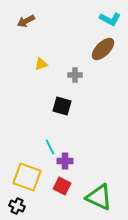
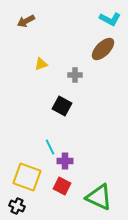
black square: rotated 12 degrees clockwise
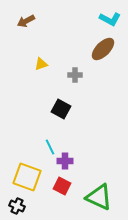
black square: moved 1 px left, 3 px down
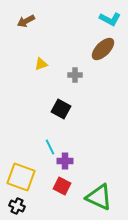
yellow square: moved 6 px left
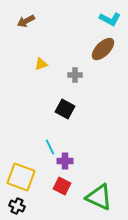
black square: moved 4 px right
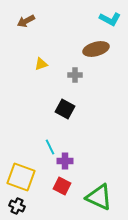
brown ellipse: moved 7 px left; rotated 30 degrees clockwise
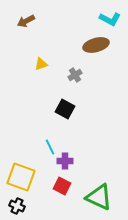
brown ellipse: moved 4 px up
gray cross: rotated 32 degrees counterclockwise
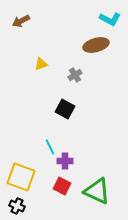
brown arrow: moved 5 px left
green triangle: moved 2 px left, 6 px up
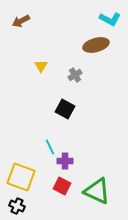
yellow triangle: moved 2 px down; rotated 40 degrees counterclockwise
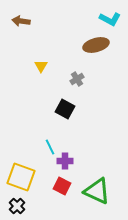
brown arrow: rotated 36 degrees clockwise
gray cross: moved 2 px right, 4 px down
black cross: rotated 21 degrees clockwise
